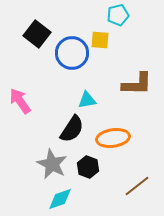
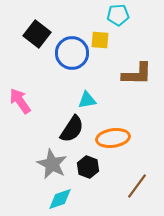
cyan pentagon: rotated 10 degrees clockwise
brown L-shape: moved 10 px up
brown line: rotated 16 degrees counterclockwise
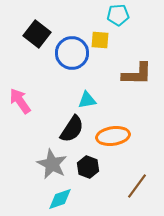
orange ellipse: moved 2 px up
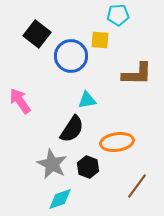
blue circle: moved 1 px left, 3 px down
orange ellipse: moved 4 px right, 6 px down
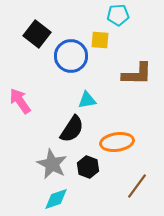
cyan diamond: moved 4 px left
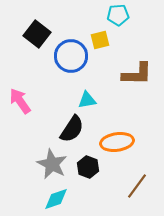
yellow square: rotated 18 degrees counterclockwise
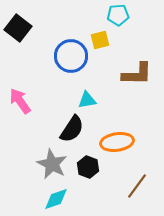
black square: moved 19 px left, 6 px up
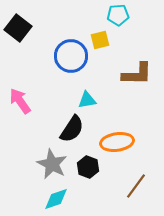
brown line: moved 1 px left
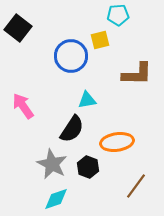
pink arrow: moved 3 px right, 5 px down
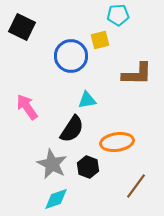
black square: moved 4 px right, 1 px up; rotated 12 degrees counterclockwise
pink arrow: moved 4 px right, 1 px down
